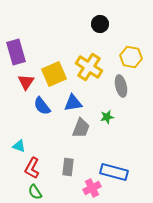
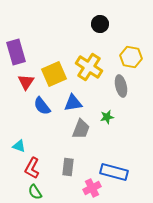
gray trapezoid: moved 1 px down
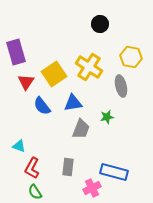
yellow square: rotated 10 degrees counterclockwise
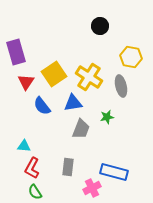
black circle: moved 2 px down
yellow cross: moved 10 px down
cyan triangle: moved 5 px right; rotated 16 degrees counterclockwise
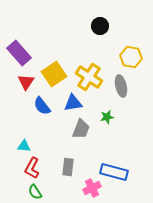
purple rectangle: moved 3 px right, 1 px down; rotated 25 degrees counterclockwise
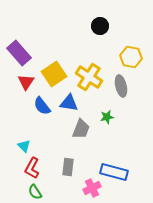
blue triangle: moved 4 px left; rotated 18 degrees clockwise
cyan triangle: rotated 40 degrees clockwise
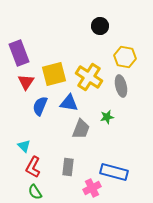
purple rectangle: rotated 20 degrees clockwise
yellow hexagon: moved 6 px left
yellow square: rotated 20 degrees clockwise
blue semicircle: moved 2 px left; rotated 60 degrees clockwise
red L-shape: moved 1 px right, 1 px up
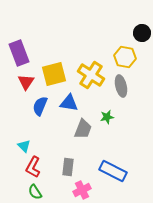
black circle: moved 42 px right, 7 px down
yellow cross: moved 2 px right, 2 px up
gray trapezoid: moved 2 px right
blue rectangle: moved 1 px left, 1 px up; rotated 12 degrees clockwise
pink cross: moved 10 px left, 2 px down
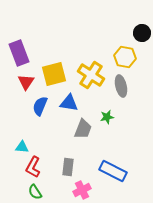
cyan triangle: moved 2 px left, 1 px down; rotated 40 degrees counterclockwise
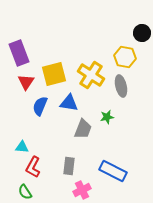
gray rectangle: moved 1 px right, 1 px up
green semicircle: moved 10 px left
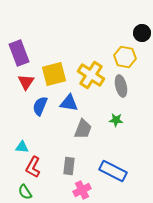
green star: moved 9 px right, 3 px down; rotated 16 degrees clockwise
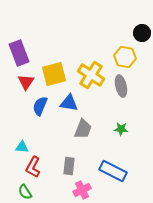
green star: moved 5 px right, 9 px down
